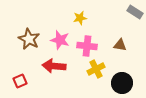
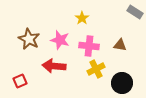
yellow star: moved 2 px right; rotated 24 degrees counterclockwise
pink cross: moved 2 px right
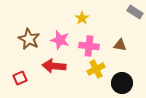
red square: moved 3 px up
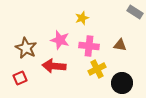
yellow star: rotated 16 degrees clockwise
brown star: moved 3 px left, 9 px down
yellow cross: moved 1 px right
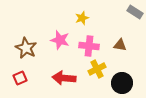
red arrow: moved 10 px right, 12 px down
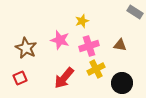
yellow star: moved 3 px down
pink cross: rotated 24 degrees counterclockwise
yellow cross: moved 1 px left
red arrow: rotated 55 degrees counterclockwise
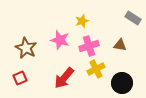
gray rectangle: moved 2 px left, 6 px down
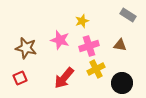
gray rectangle: moved 5 px left, 3 px up
brown star: rotated 15 degrees counterclockwise
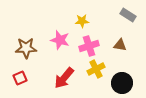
yellow star: rotated 16 degrees clockwise
brown star: rotated 15 degrees counterclockwise
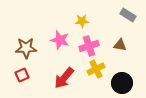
red square: moved 2 px right, 3 px up
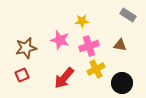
brown star: rotated 10 degrees counterclockwise
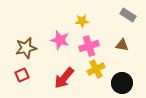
brown triangle: moved 2 px right
